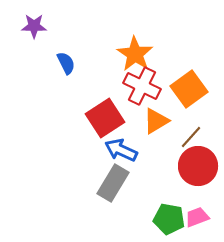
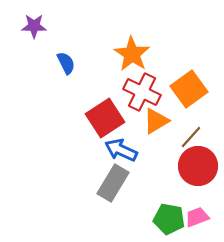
orange star: moved 3 px left
red cross: moved 6 px down
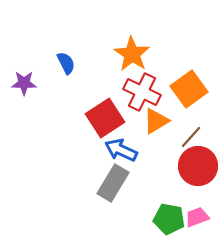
purple star: moved 10 px left, 57 px down
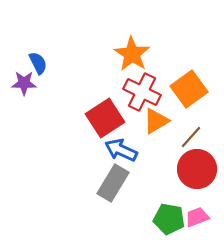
blue semicircle: moved 28 px left
red circle: moved 1 px left, 3 px down
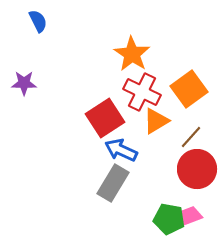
blue semicircle: moved 42 px up
pink trapezoid: moved 7 px left, 1 px up
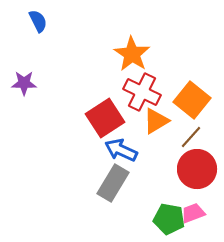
orange square: moved 3 px right, 11 px down; rotated 15 degrees counterclockwise
pink trapezoid: moved 3 px right, 3 px up
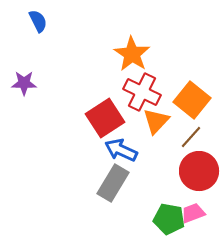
orange triangle: rotated 16 degrees counterclockwise
red circle: moved 2 px right, 2 px down
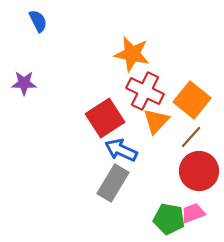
orange star: rotated 21 degrees counterclockwise
red cross: moved 3 px right, 1 px up
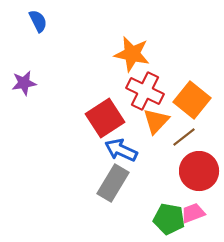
purple star: rotated 10 degrees counterclockwise
brown line: moved 7 px left; rotated 10 degrees clockwise
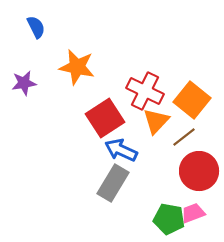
blue semicircle: moved 2 px left, 6 px down
orange star: moved 55 px left, 13 px down
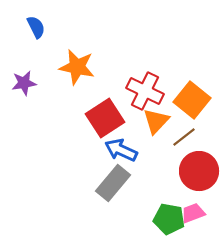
gray rectangle: rotated 9 degrees clockwise
